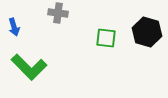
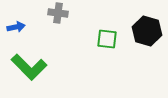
blue arrow: moved 2 px right; rotated 84 degrees counterclockwise
black hexagon: moved 1 px up
green square: moved 1 px right, 1 px down
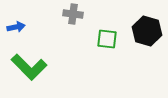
gray cross: moved 15 px right, 1 px down
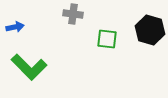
blue arrow: moved 1 px left
black hexagon: moved 3 px right, 1 px up
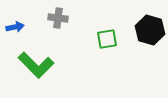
gray cross: moved 15 px left, 4 px down
green square: rotated 15 degrees counterclockwise
green L-shape: moved 7 px right, 2 px up
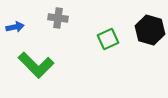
green square: moved 1 px right; rotated 15 degrees counterclockwise
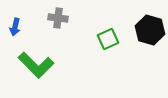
blue arrow: rotated 114 degrees clockwise
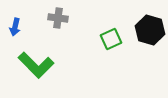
green square: moved 3 px right
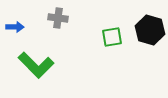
blue arrow: rotated 102 degrees counterclockwise
green square: moved 1 px right, 2 px up; rotated 15 degrees clockwise
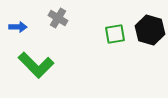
gray cross: rotated 24 degrees clockwise
blue arrow: moved 3 px right
green square: moved 3 px right, 3 px up
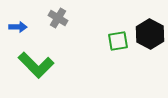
black hexagon: moved 4 px down; rotated 12 degrees clockwise
green square: moved 3 px right, 7 px down
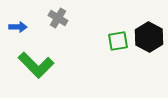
black hexagon: moved 1 px left, 3 px down
